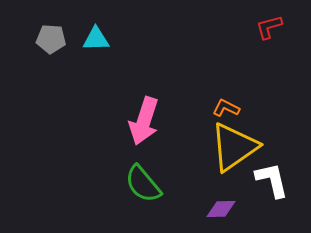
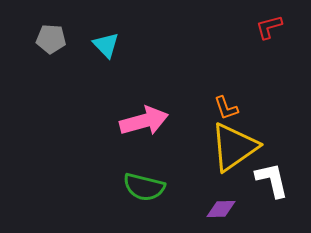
cyan triangle: moved 10 px right, 6 px down; rotated 48 degrees clockwise
orange L-shape: rotated 136 degrees counterclockwise
pink arrow: rotated 123 degrees counterclockwise
green semicircle: moved 1 px right, 3 px down; rotated 36 degrees counterclockwise
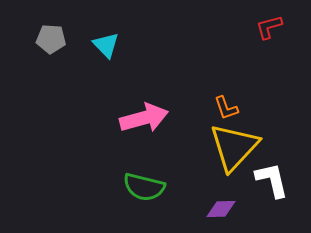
pink arrow: moved 3 px up
yellow triangle: rotated 12 degrees counterclockwise
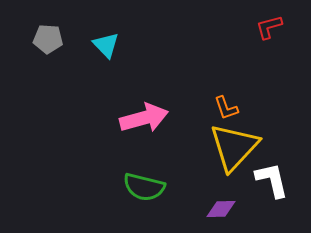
gray pentagon: moved 3 px left
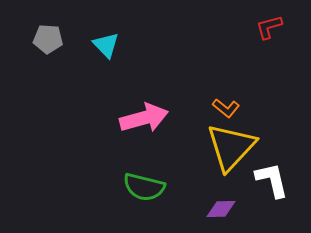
orange L-shape: rotated 32 degrees counterclockwise
yellow triangle: moved 3 px left
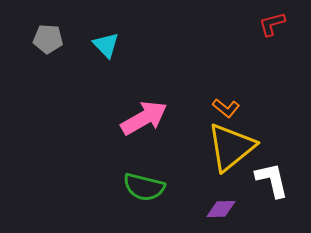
red L-shape: moved 3 px right, 3 px up
pink arrow: rotated 15 degrees counterclockwise
yellow triangle: rotated 8 degrees clockwise
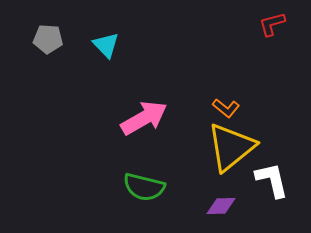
purple diamond: moved 3 px up
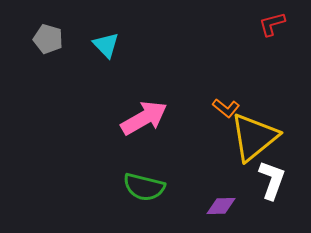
gray pentagon: rotated 12 degrees clockwise
yellow triangle: moved 23 px right, 10 px up
white L-shape: rotated 33 degrees clockwise
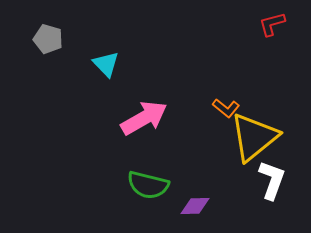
cyan triangle: moved 19 px down
green semicircle: moved 4 px right, 2 px up
purple diamond: moved 26 px left
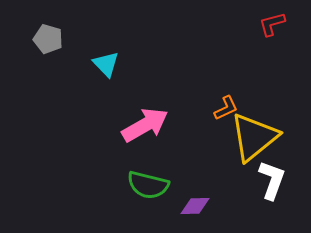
orange L-shape: rotated 64 degrees counterclockwise
pink arrow: moved 1 px right, 7 px down
